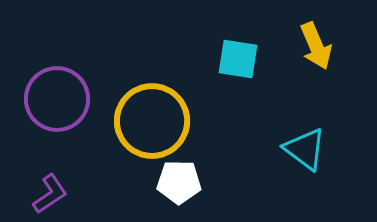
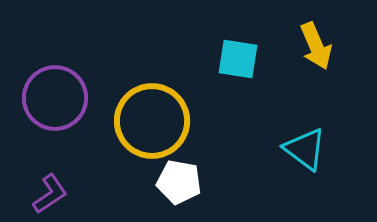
purple circle: moved 2 px left, 1 px up
white pentagon: rotated 9 degrees clockwise
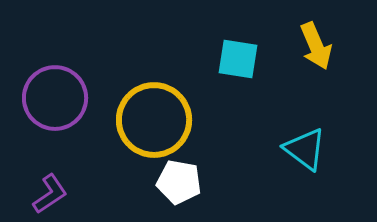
yellow circle: moved 2 px right, 1 px up
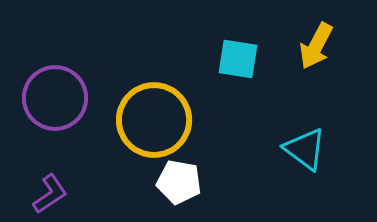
yellow arrow: rotated 51 degrees clockwise
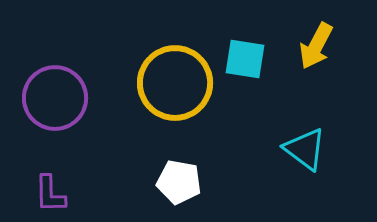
cyan square: moved 7 px right
yellow circle: moved 21 px right, 37 px up
purple L-shape: rotated 123 degrees clockwise
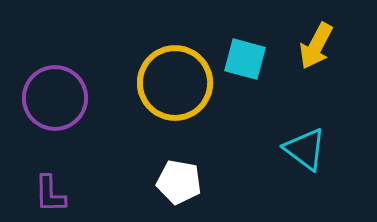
cyan square: rotated 6 degrees clockwise
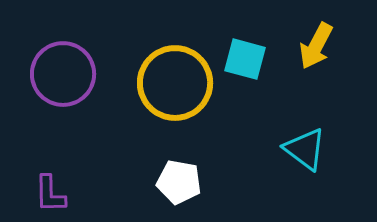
purple circle: moved 8 px right, 24 px up
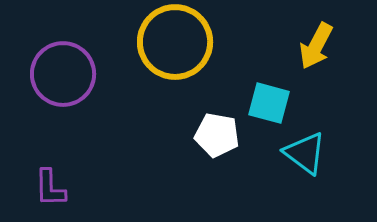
cyan square: moved 24 px right, 44 px down
yellow circle: moved 41 px up
cyan triangle: moved 4 px down
white pentagon: moved 38 px right, 47 px up
purple L-shape: moved 6 px up
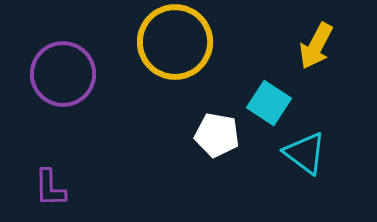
cyan square: rotated 18 degrees clockwise
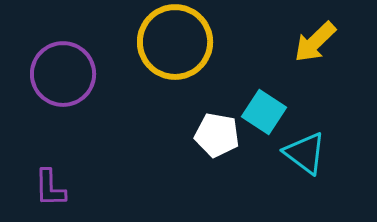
yellow arrow: moved 1 px left, 4 px up; rotated 18 degrees clockwise
cyan square: moved 5 px left, 9 px down
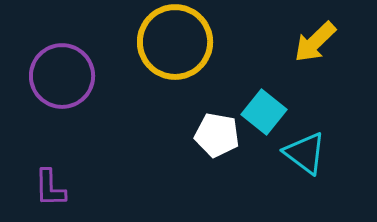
purple circle: moved 1 px left, 2 px down
cyan square: rotated 6 degrees clockwise
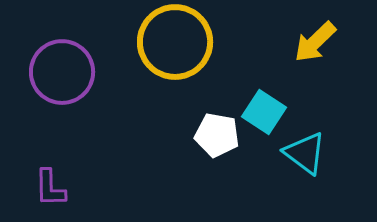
purple circle: moved 4 px up
cyan square: rotated 6 degrees counterclockwise
